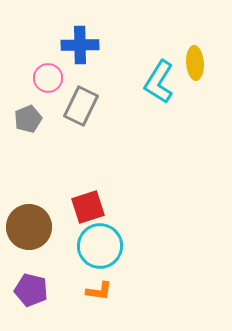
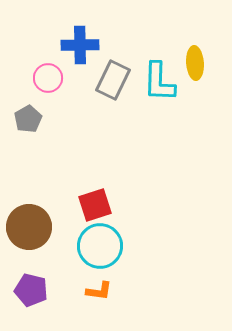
cyan L-shape: rotated 30 degrees counterclockwise
gray rectangle: moved 32 px right, 26 px up
gray pentagon: rotated 8 degrees counterclockwise
red square: moved 7 px right, 2 px up
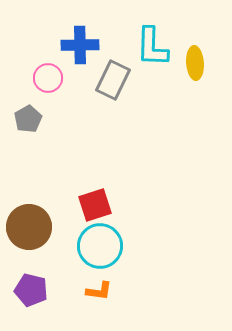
cyan L-shape: moved 7 px left, 35 px up
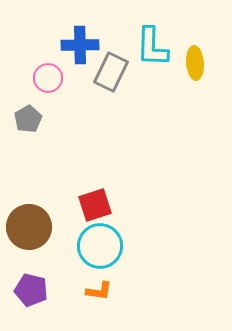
gray rectangle: moved 2 px left, 8 px up
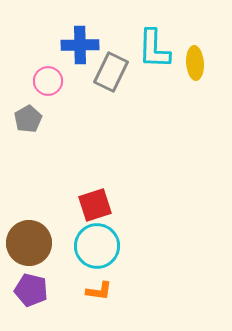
cyan L-shape: moved 2 px right, 2 px down
pink circle: moved 3 px down
brown circle: moved 16 px down
cyan circle: moved 3 px left
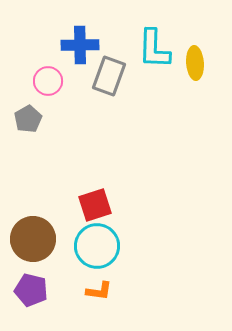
gray rectangle: moved 2 px left, 4 px down; rotated 6 degrees counterclockwise
brown circle: moved 4 px right, 4 px up
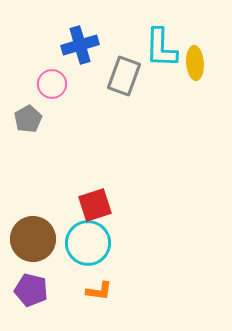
blue cross: rotated 15 degrees counterclockwise
cyan L-shape: moved 7 px right, 1 px up
gray rectangle: moved 15 px right
pink circle: moved 4 px right, 3 px down
cyan circle: moved 9 px left, 3 px up
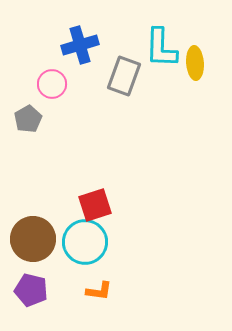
cyan circle: moved 3 px left, 1 px up
